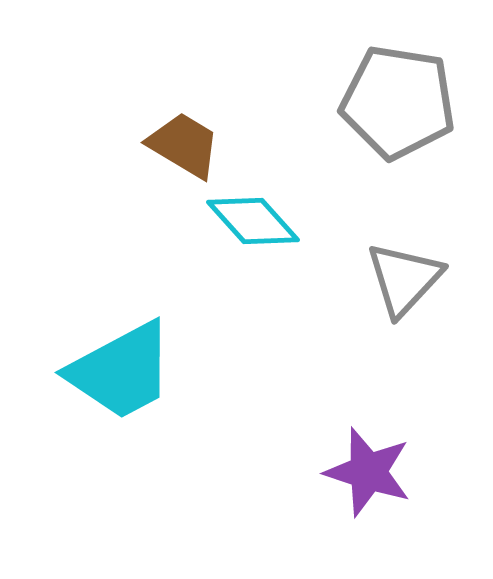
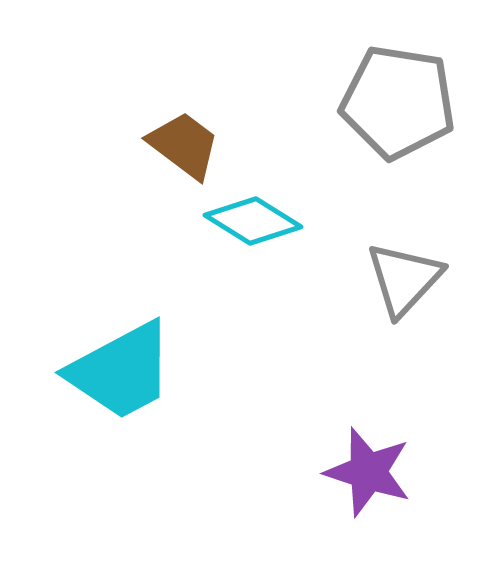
brown trapezoid: rotated 6 degrees clockwise
cyan diamond: rotated 16 degrees counterclockwise
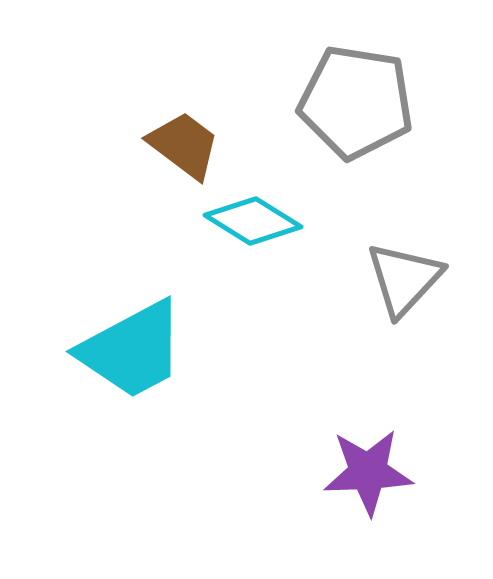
gray pentagon: moved 42 px left
cyan trapezoid: moved 11 px right, 21 px up
purple star: rotated 20 degrees counterclockwise
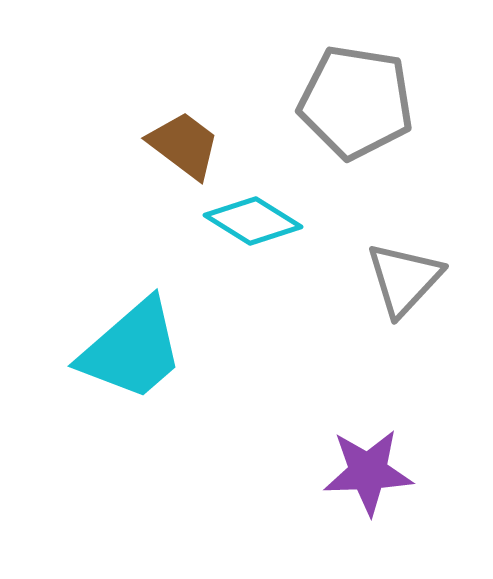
cyan trapezoid: rotated 13 degrees counterclockwise
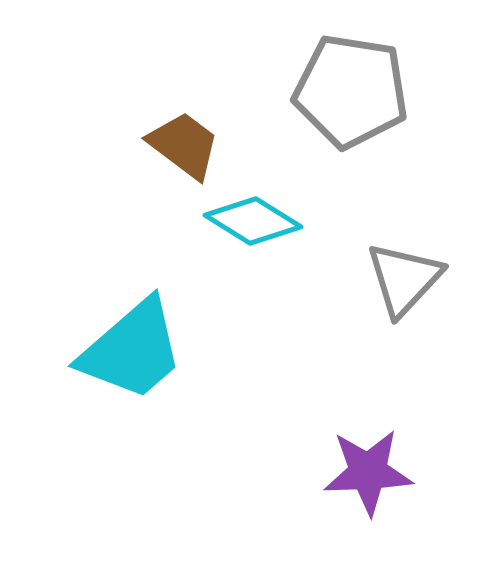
gray pentagon: moved 5 px left, 11 px up
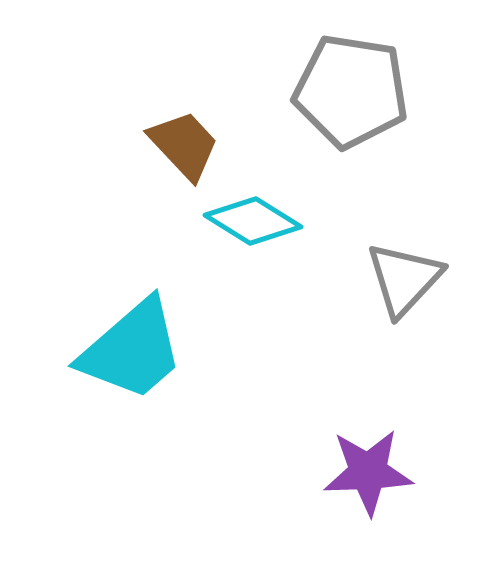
brown trapezoid: rotated 10 degrees clockwise
